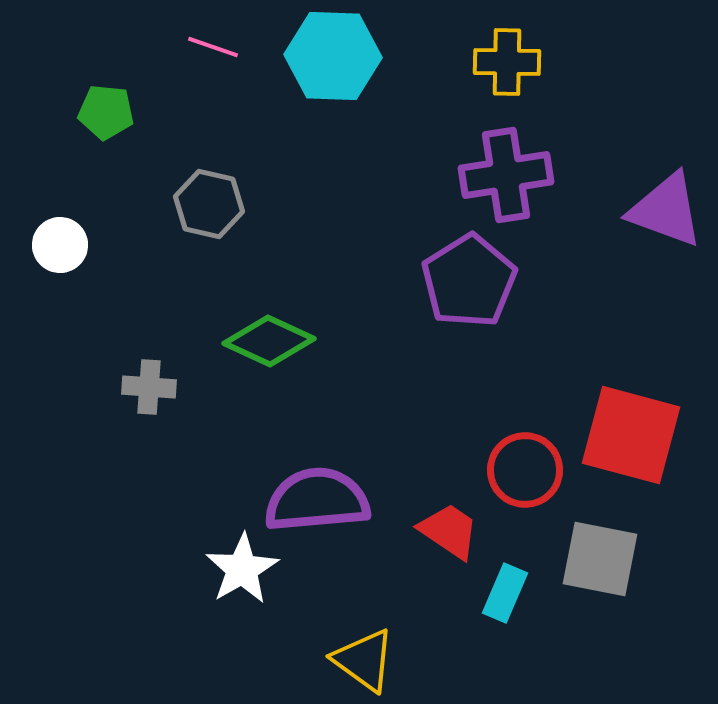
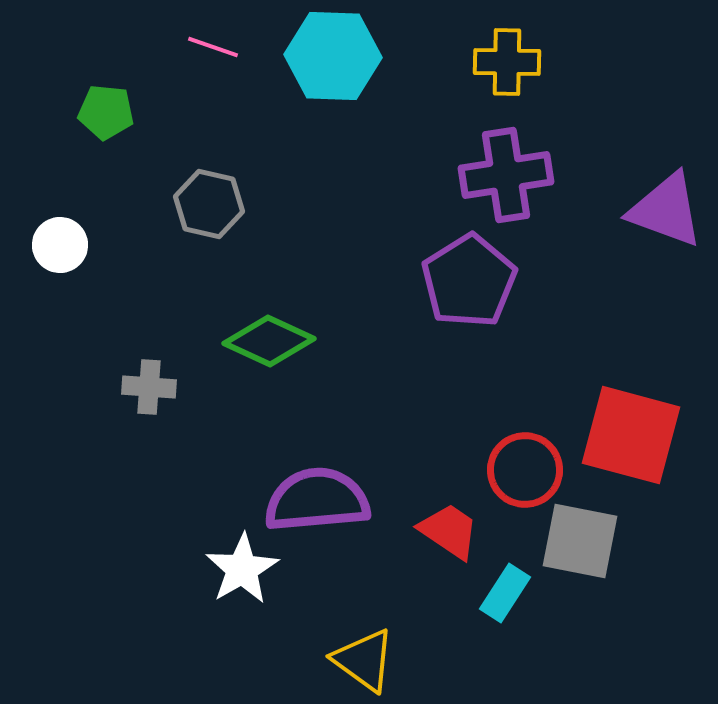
gray square: moved 20 px left, 18 px up
cyan rectangle: rotated 10 degrees clockwise
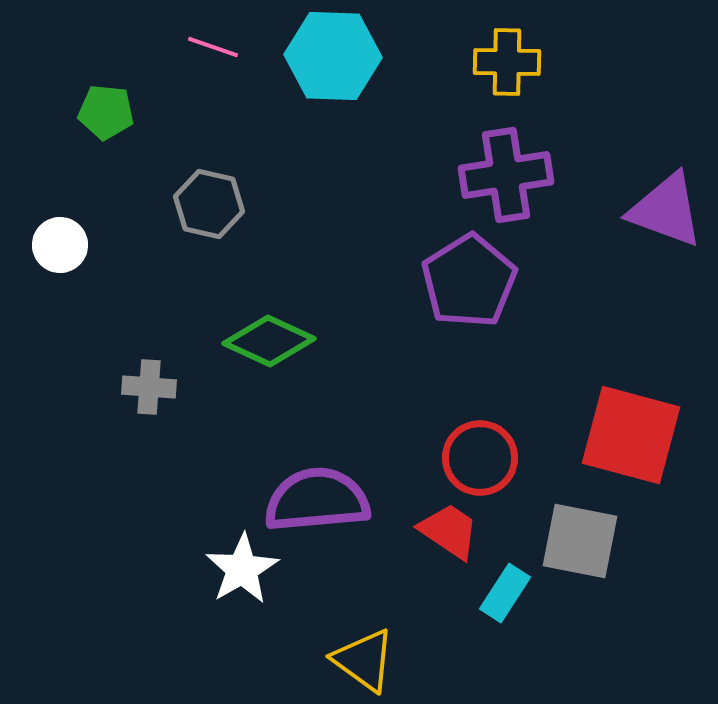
red circle: moved 45 px left, 12 px up
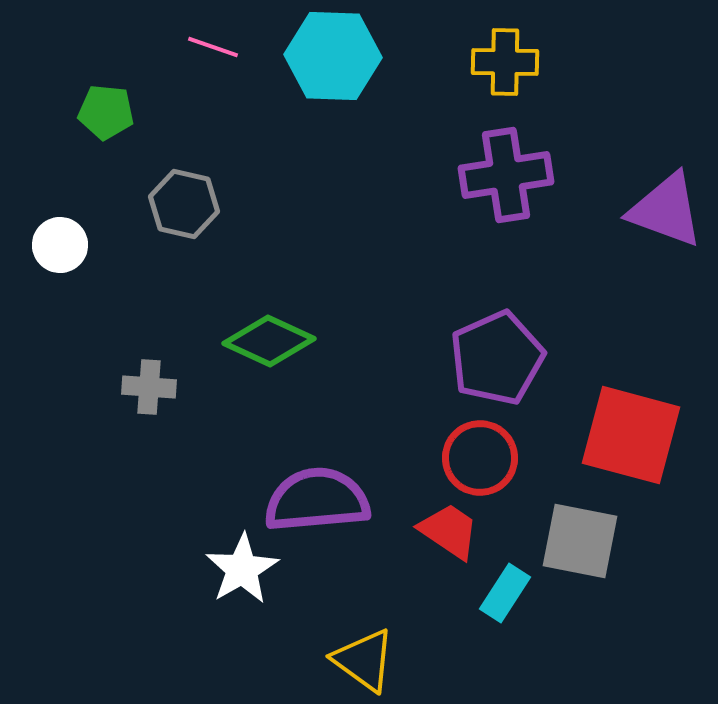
yellow cross: moved 2 px left
gray hexagon: moved 25 px left
purple pentagon: moved 28 px right, 77 px down; rotated 8 degrees clockwise
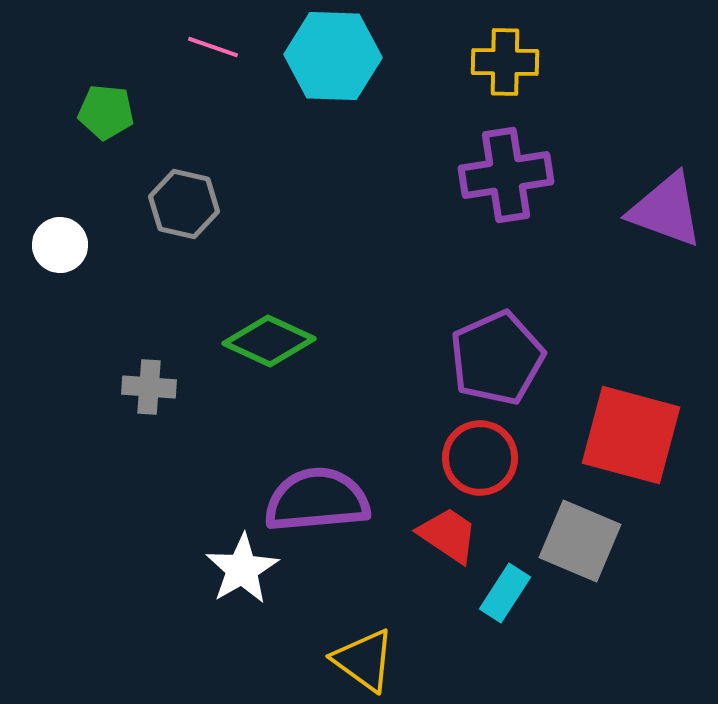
red trapezoid: moved 1 px left, 4 px down
gray square: rotated 12 degrees clockwise
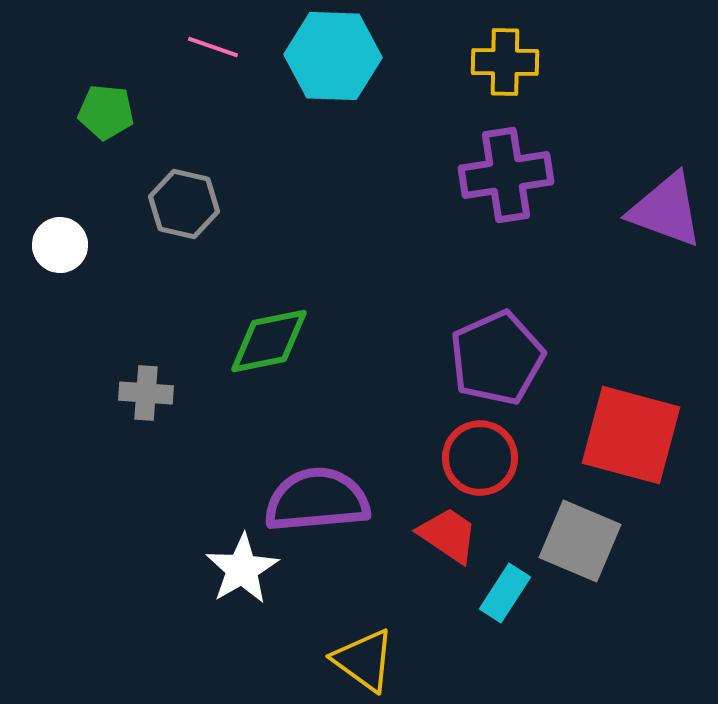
green diamond: rotated 36 degrees counterclockwise
gray cross: moved 3 px left, 6 px down
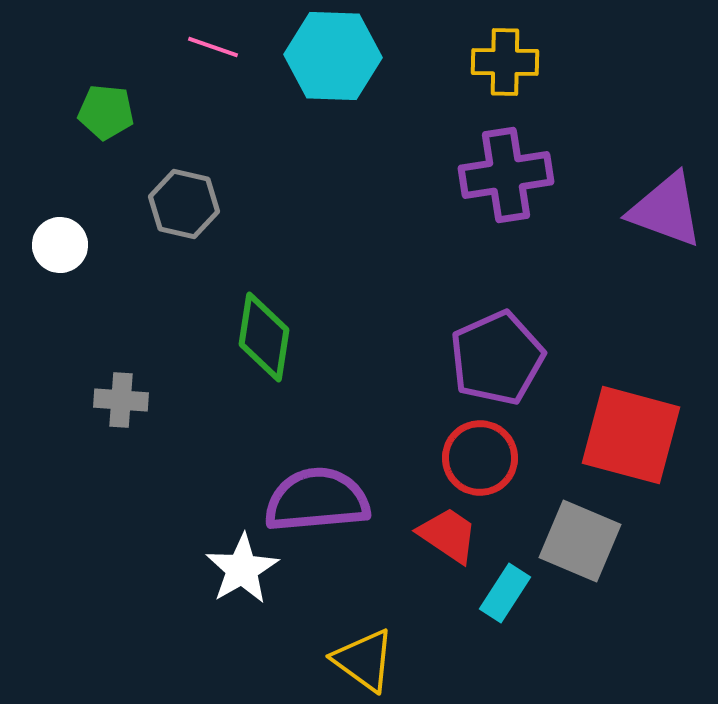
green diamond: moved 5 px left, 4 px up; rotated 70 degrees counterclockwise
gray cross: moved 25 px left, 7 px down
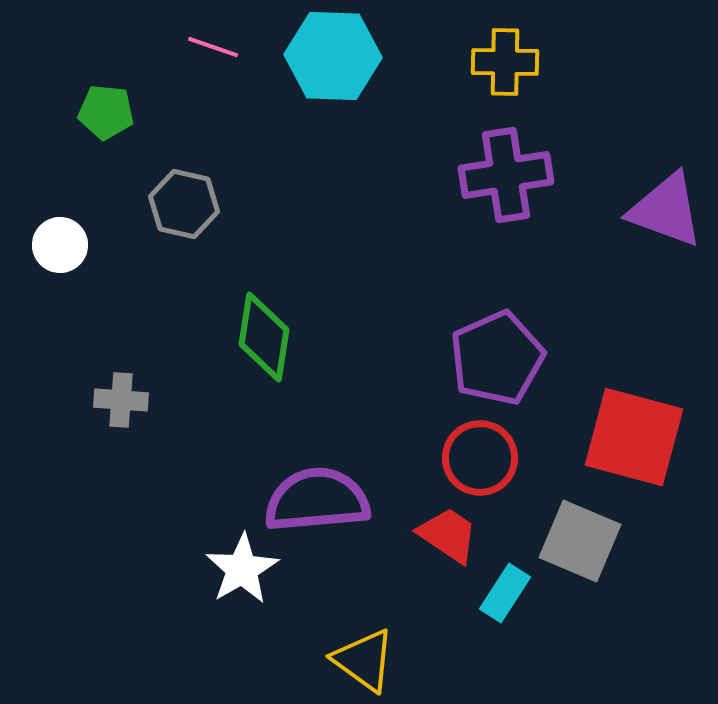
red square: moved 3 px right, 2 px down
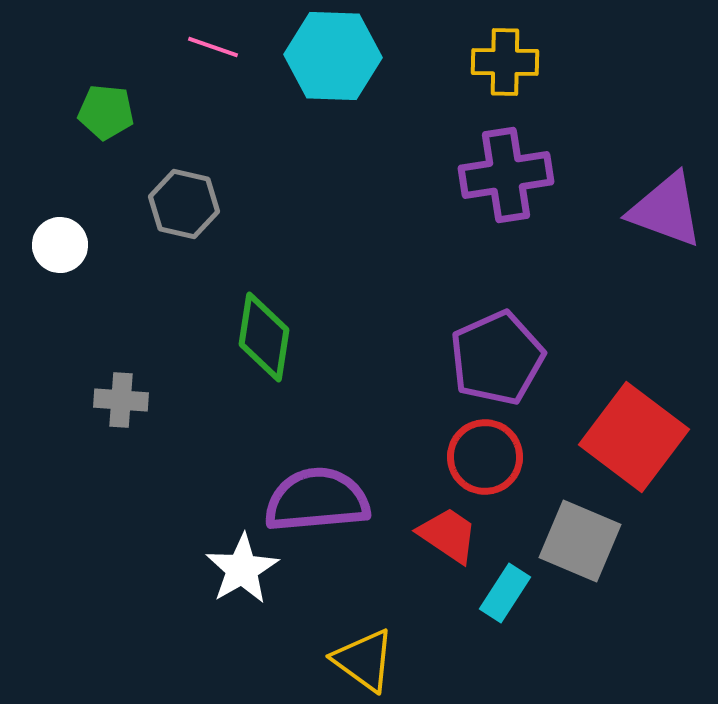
red square: rotated 22 degrees clockwise
red circle: moved 5 px right, 1 px up
